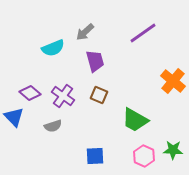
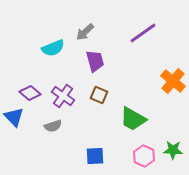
green trapezoid: moved 2 px left, 1 px up
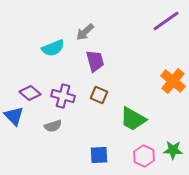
purple line: moved 23 px right, 12 px up
purple cross: rotated 20 degrees counterclockwise
blue triangle: moved 1 px up
blue square: moved 4 px right, 1 px up
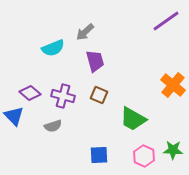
orange cross: moved 4 px down
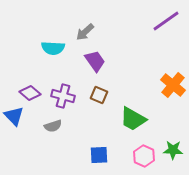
cyan semicircle: rotated 25 degrees clockwise
purple trapezoid: rotated 20 degrees counterclockwise
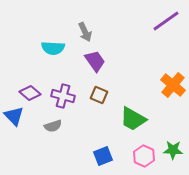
gray arrow: rotated 72 degrees counterclockwise
blue square: moved 4 px right, 1 px down; rotated 18 degrees counterclockwise
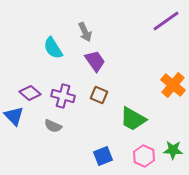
cyan semicircle: rotated 55 degrees clockwise
gray semicircle: rotated 42 degrees clockwise
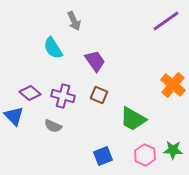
gray arrow: moved 11 px left, 11 px up
pink hexagon: moved 1 px right, 1 px up
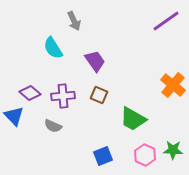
purple cross: rotated 20 degrees counterclockwise
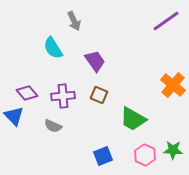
purple diamond: moved 3 px left; rotated 10 degrees clockwise
